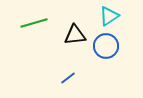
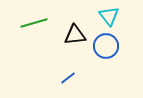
cyan triangle: rotated 35 degrees counterclockwise
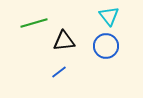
black triangle: moved 11 px left, 6 px down
blue line: moved 9 px left, 6 px up
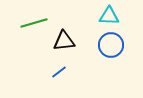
cyan triangle: rotated 50 degrees counterclockwise
blue circle: moved 5 px right, 1 px up
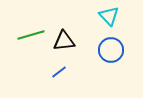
cyan triangle: rotated 45 degrees clockwise
green line: moved 3 px left, 12 px down
blue circle: moved 5 px down
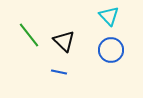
green line: moved 2 px left; rotated 68 degrees clockwise
black triangle: rotated 50 degrees clockwise
blue line: rotated 49 degrees clockwise
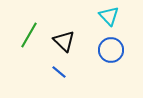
green line: rotated 68 degrees clockwise
blue line: rotated 28 degrees clockwise
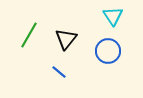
cyan triangle: moved 4 px right; rotated 10 degrees clockwise
black triangle: moved 2 px right, 2 px up; rotated 25 degrees clockwise
blue circle: moved 3 px left, 1 px down
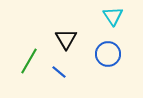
green line: moved 26 px down
black triangle: rotated 10 degrees counterclockwise
blue circle: moved 3 px down
